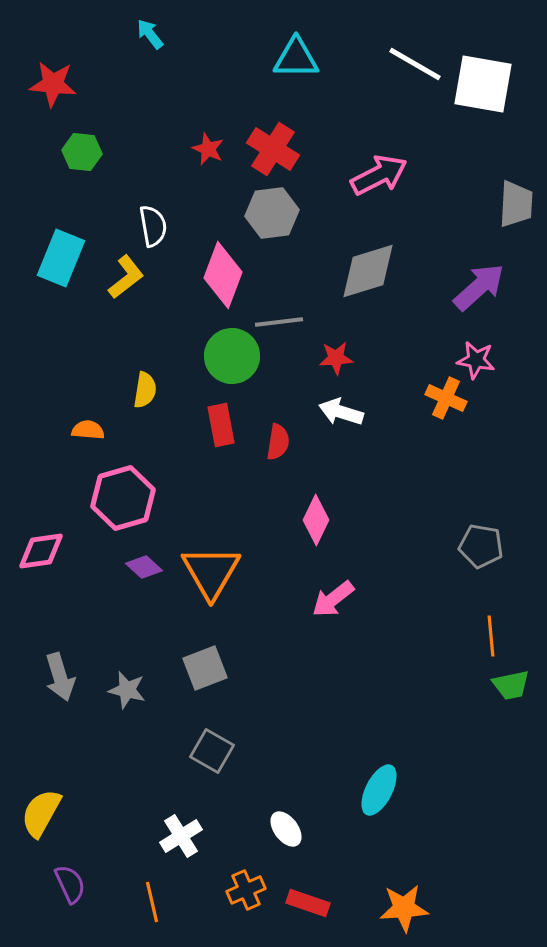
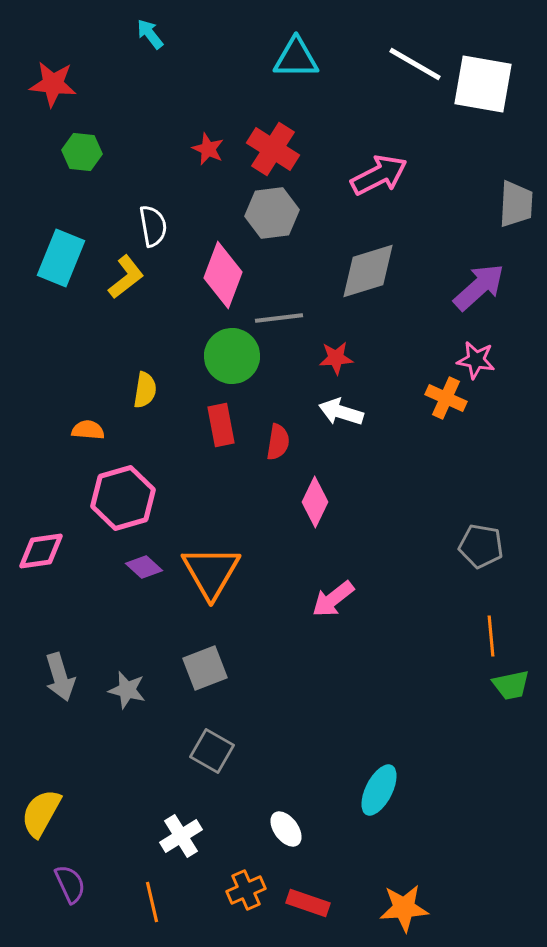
gray line at (279, 322): moved 4 px up
pink diamond at (316, 520): moved 1 px left, 18 px up
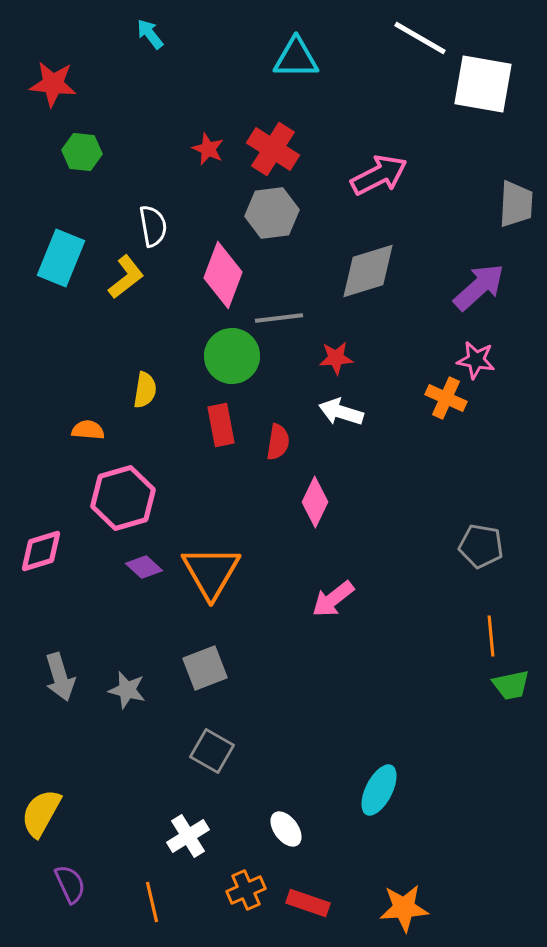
white line at (415, 64): moved 5 px right, 26 px up
pink diamond at (41, 551): rotated 9 degrees counterclockwise
white cross at (181, 836): moved 7 px right
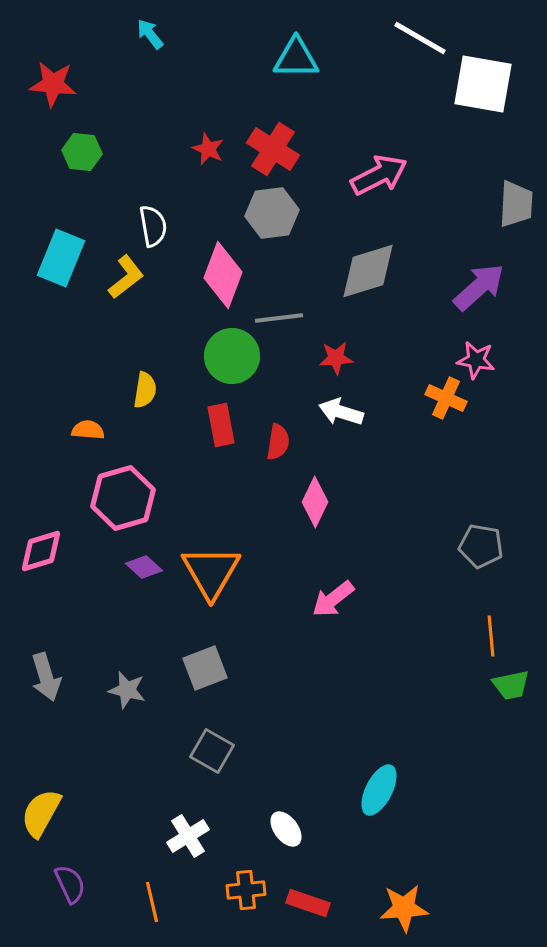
gray arrow at (60, 677): moved 14 px left
orange cross at (246, 890): rotated 18 degrees clockwise
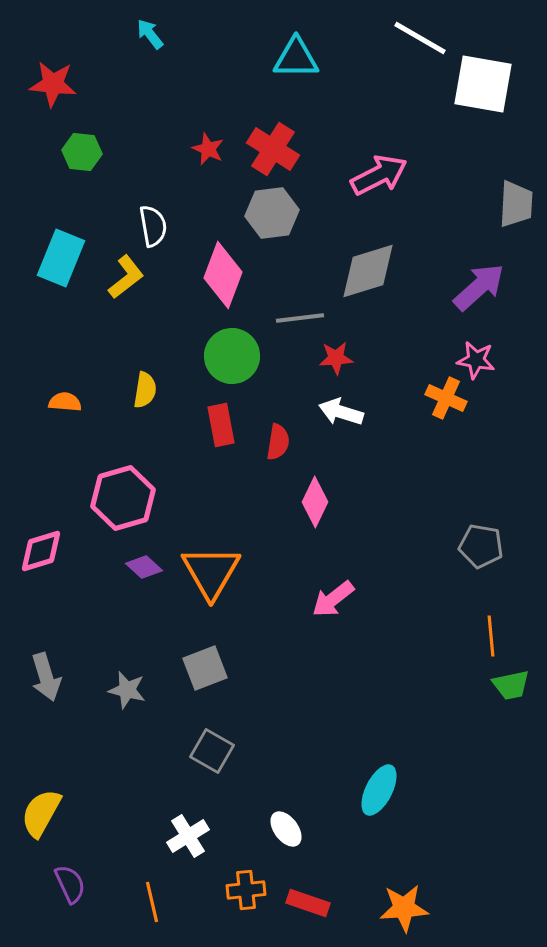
gray line at (279, 318): moved 21 px right
orange semicircle at (88, 430): moved 23 px left, 28 px up
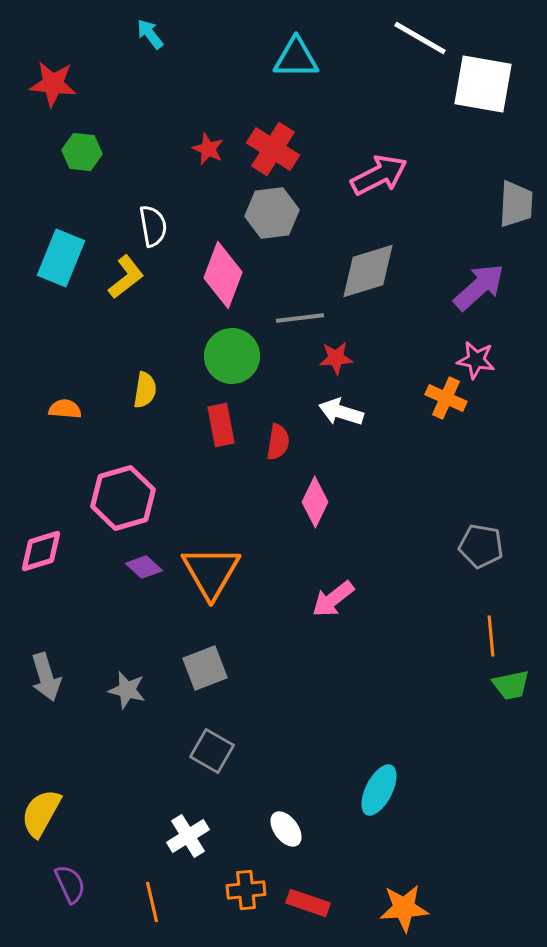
orange semicircle at (65, 402): moved 7 px down
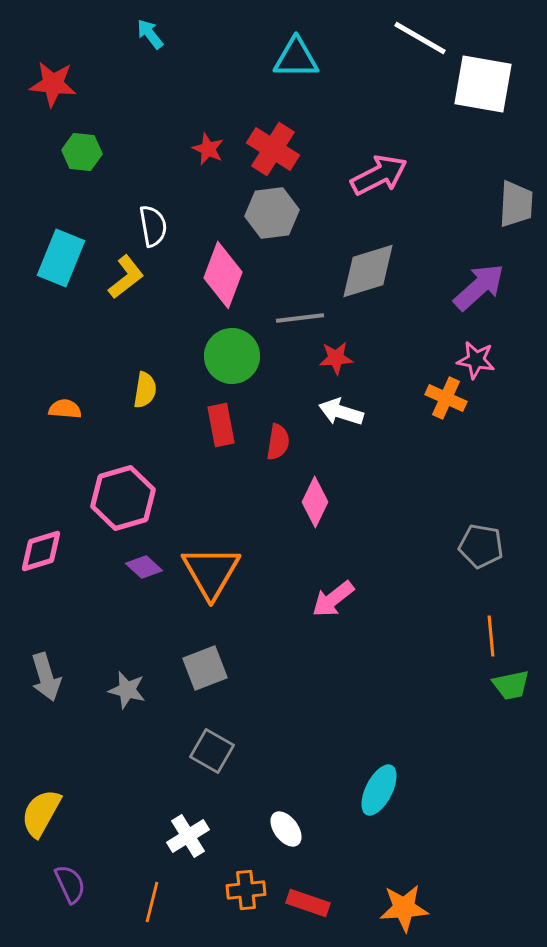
orange line at (152, 902): rotated 27 degrees clockwise
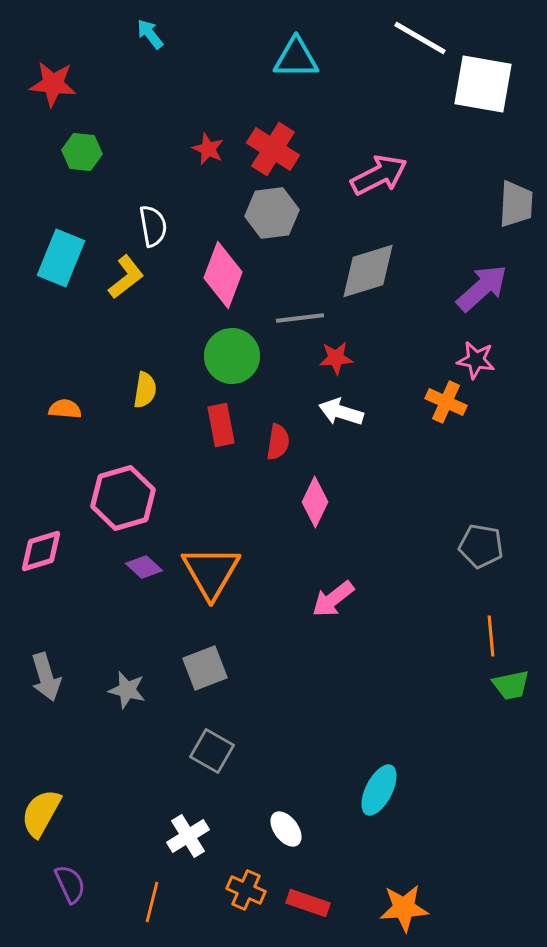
purple arrow at (479, 287): moved 3 px right, 1 px down
orange cross at (446, 398): moved 4 px down
orange cross at (246, 890): rotated 30 degrees clockwise
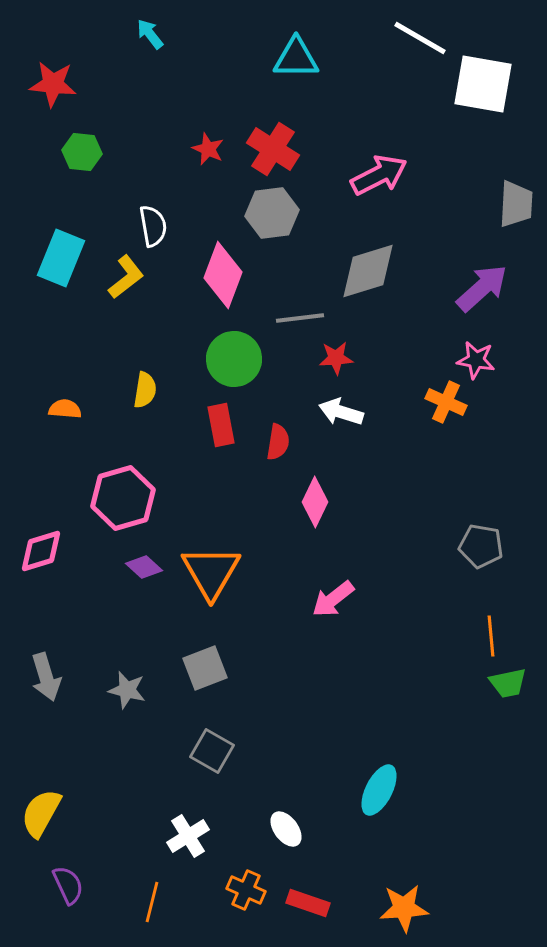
green circle at (232, 356): moved 2 px right, 3 px down
green trapezoid at (511, 685): moved 3 px left, 2 px up
purple semicircle at (70, 884): moved 2 px left, 1 px down
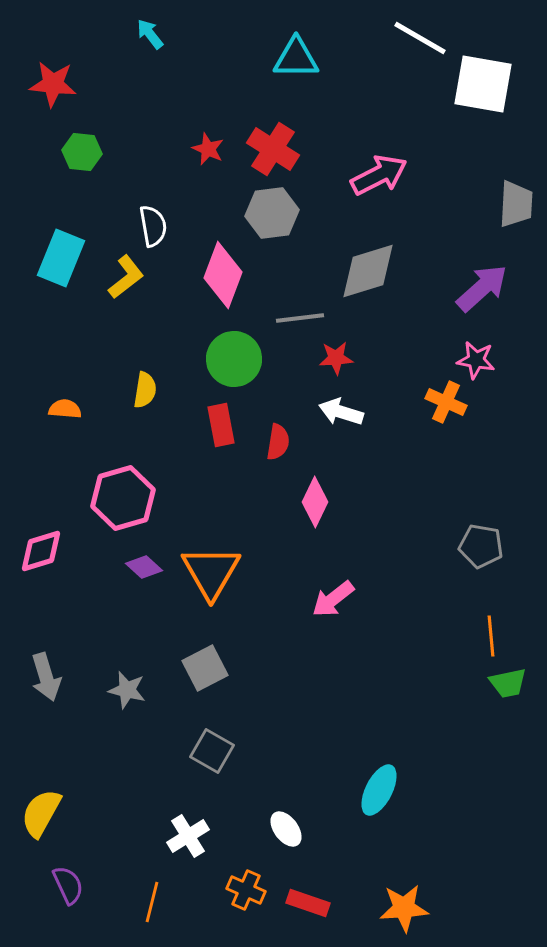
gray square at (205, 668): rotated 6 degrees counterclockwise
